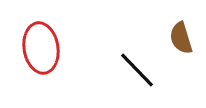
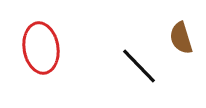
black line: moved 2 px right, 4 px up
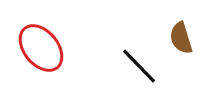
red ellipse: rotated 30 degrees counterclockwise
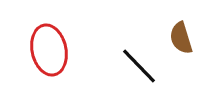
red ellipse: moved 8 px right, 2 px down; rotated 27 degrees clockwise
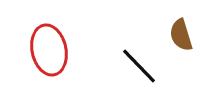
brown semicircle: moved 3 px up
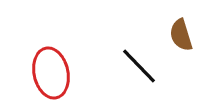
red ellipse: moved 2 px right, 23 px down
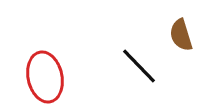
red ellipse: moved 6 px left, 4 px down
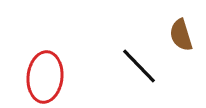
red ellipse: rotated 18 degrees clockwise
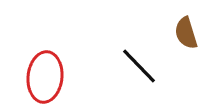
brown semicircle: moved 5 px right, 2 px up
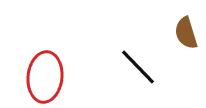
black line: moved 1 px left, 1 px down
